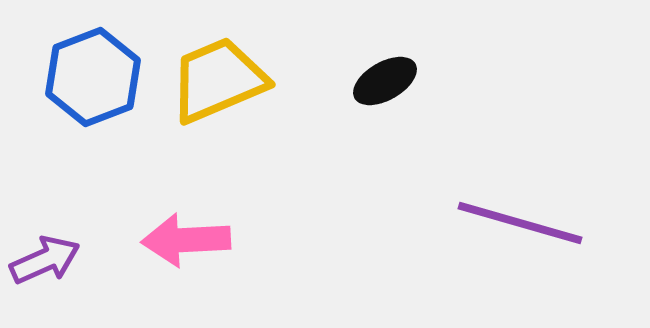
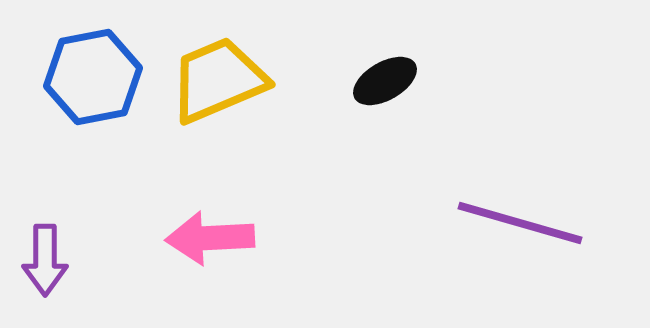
blue hexagon: rotated 10 degrees clockwise
pink arrow: moved 24 px right, 2 px up
purple arrow: rotated 114 degrees clockwise
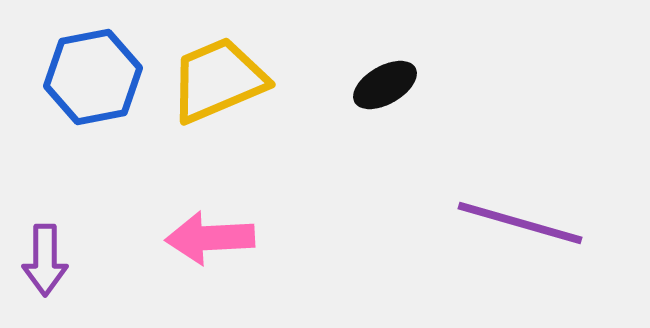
black ellipse: moved 4 px down
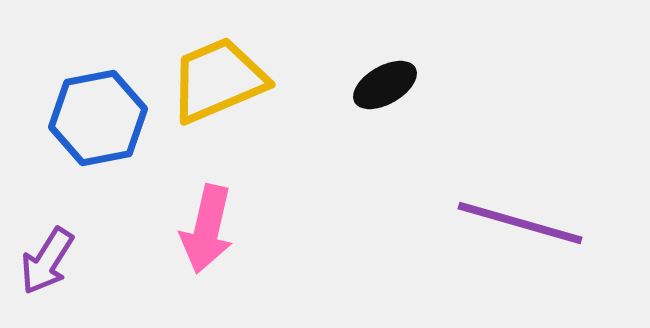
blue hexagon: moved 5 px right, 41 px down
pink arrow: moved 3 px left, 9 px up; rotated 74 degrees counterclockwise
purple arrow: moved 2 px right, 1 px down; rotated 32 degrees clockwise
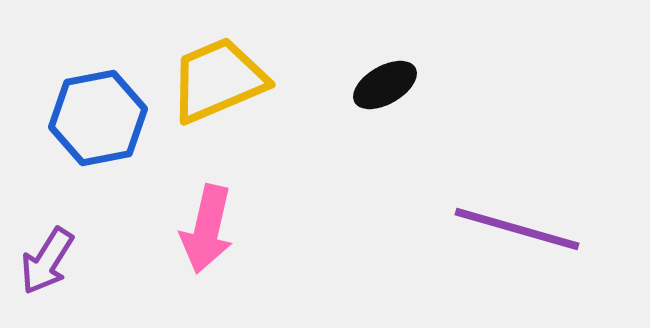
purple line: moved 3 px left, 6 px down
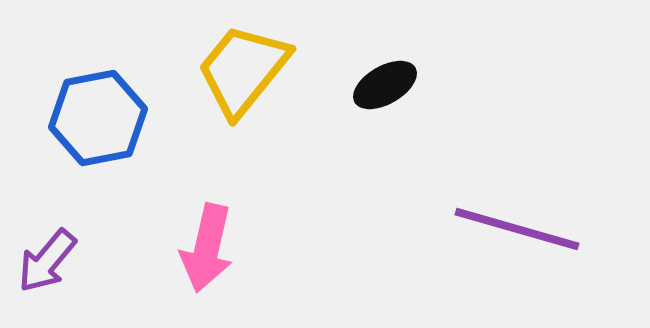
yellow trapezoid: moved 25 px right, 10 px up; rotated 28 degrees counterclockwise
pink arrow: moved 19 px down
purple arrow: rotated 8 degrees clockwise
